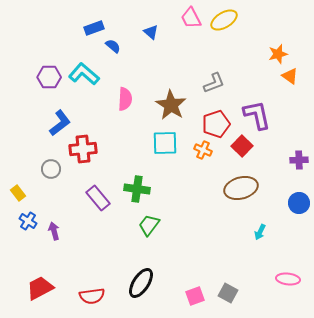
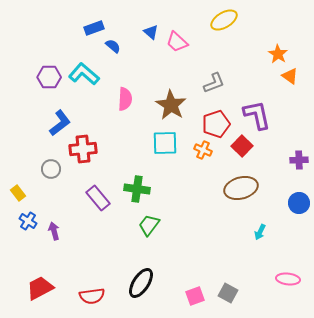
pink trapezoid: moved 14 px left, 24 px down; rotated 20 degrees counterclockwise
orange star: rotated 24 degrees counterclockwise
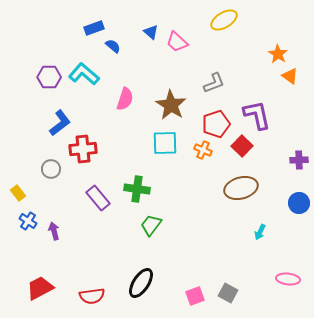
pink semicircle: rotated 15 degrees clockwise
green trapezoid: moved 2 px right
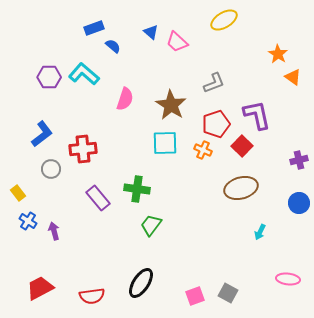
orange triangle: moved 3 px right, 1 px down
blue L-shape: moved 18 px left, 11 px down
purple cross: rotated 12 degrees counterclockwise
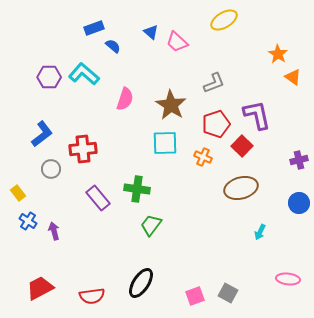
orange cross: moved 7 px down
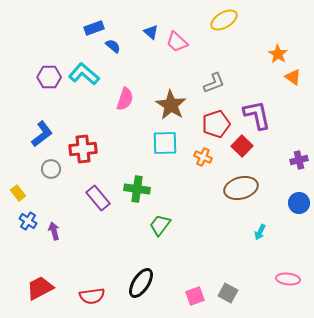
green trapezoid: moved 9 px right
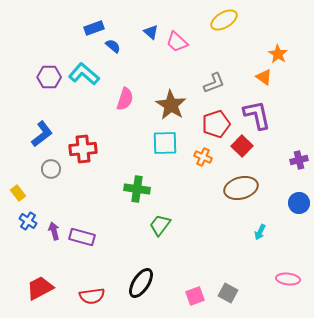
orange triangle: moved 29 px left
purple rectangle: moved 16 px left, 39 px down; rotated 35 degrees counterclockwise
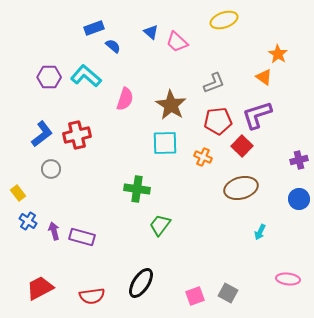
yellow ellipse: rotated 12 degrees clockwise
cyan L-shape: moved 2 px right, 2 px down
purple L-shape: rotated 96 degrees counterclockwise
red pentagon: moved 2 px right, 3 px up; rotated 12 degrees clockwise
red cross: moved 6 px left, 14 px up; rotated 8 degrees counterclockwise
blue circle: moved 4 px up
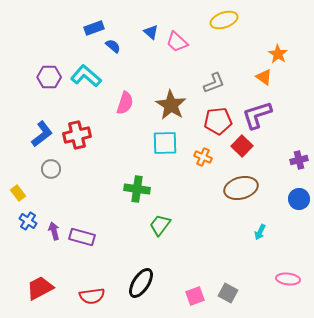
pink semicircle: moved 4 px down
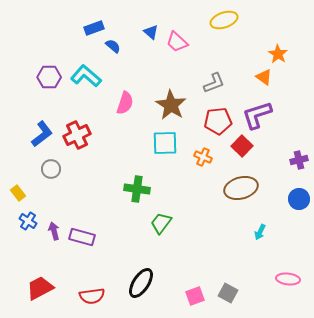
red cross: rotated 12 degrees counterclockwise
green trapezoid: moved 1 px right, 2 px up
